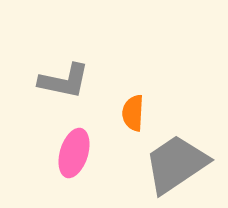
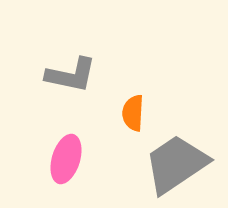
gray L-shape: moved 7 px right, 6 px up
pink ellipse: moved 8 px left, 6 px down
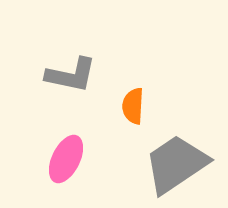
orange semicircle: moved 7 px up
pink ellipse: rotated 9 degrees clockwise
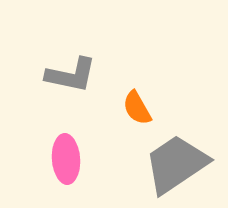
orange semicircle: moved 4 px right, 2 px down; rotated 33 degrees counterclockwise
pink ellipse: rotated 30 degrees counterclockwise
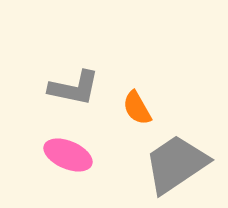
gray L-shape: moved 3 px right, 13 px down
pink ellipse: moved 2 px right, 4 px up; rotated 63 degrees counterclockwise
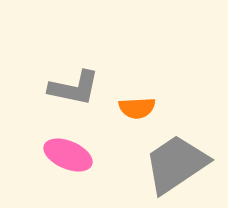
orange semicircle: rotated 63 degrees counterclockwise
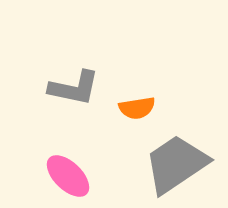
orange semicircle: rotated 6 degrees counterclockwise
pink ellipse: moved 21 px down; rotated 21 degrees clockwise
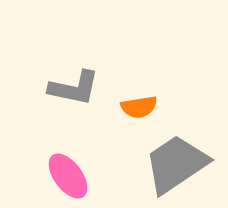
orange semicircle: moved 2 px right, 1 px up
pink ellipse: rotated 9 degrees clockwise
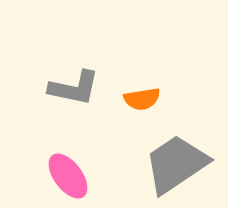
orange semicircle: moved 3 px right, 8 px up
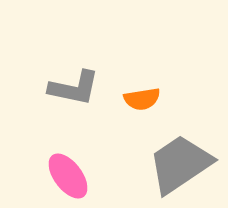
gray trapezoid: moved 4 px right
